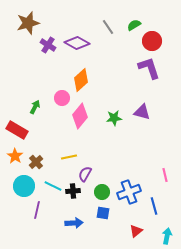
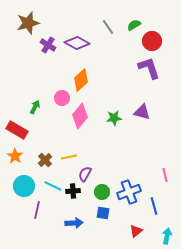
brown cross: moved 9 px right, 2 px up
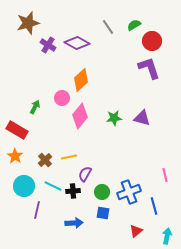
purple triangle: moved 6 px down
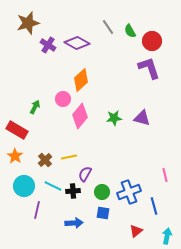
green semicircle: moved 4 px left, 6 px down; rotated 88 degrees counterclockwise
pink circle: moved 1 px right, 1 px down
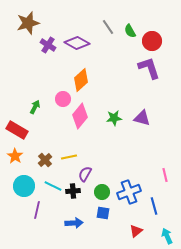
cyan arrow: rotated 35 degrees counterclockwise
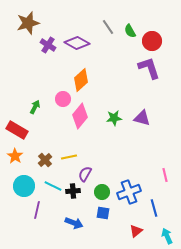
blue line: moved 2 px down
blue arrow: rotated 24 degrees clockwise
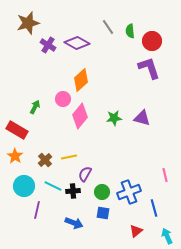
green semicircle: rotated 24 degrees clockwise
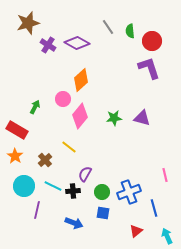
yellow line: moved 10 px up; rotated 49 degrees clockwise
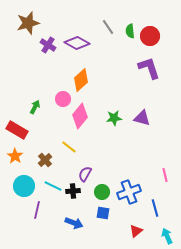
red circle: moved 2 px left, 5 px up
blue line: moved 1 px right
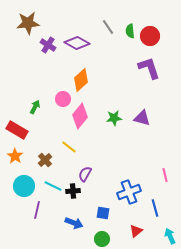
brown star: rotated 10 degrees clockwise
green circle: moved 47 px down
cyan arrow: moved 3 px right
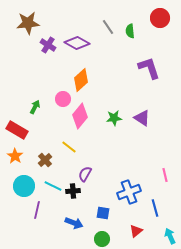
red circle: moved 10 px right, 18 px up
purple triangle: rotated 18 degrees clockwise
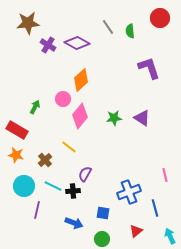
orange star: moved 1 px right, 1 px up; rotated 21 degrees counterclockwise
